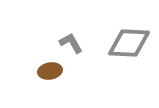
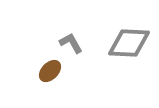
brown ellipse: rotated 35 degrees counterclockwise
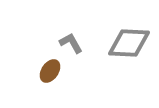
brown ellipse: rotated 10 degrees counterclockwise
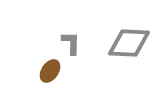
gray L-shape: rotated 30 degrees clockwise
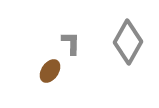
gray diamond: moved 1 px left, 1 px up; rotated 63 degrees counterclockwise
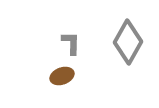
brown ellipse: moved 12 px right, 5 px down; rotated 35 degrees clockwise
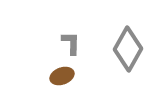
gray diamond: moved 7 px down
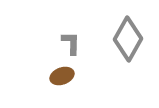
gray diamond: moved 10 px up
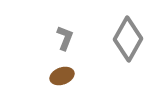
gray L-shape: moved 6 px left, 5 px up; rotated 20 degrees clockwise
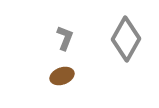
gray diamond: moved 2 px left
